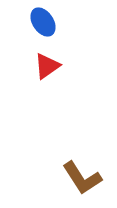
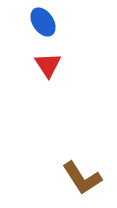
red triangle: moved 1 px right, 1 px up; rotated 28 degrees counterclockwise
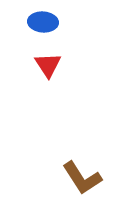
blue ellipse: rotated 52 degrees counterclockwise
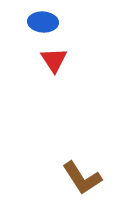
red triangle: moved 6 px right, 5 px up
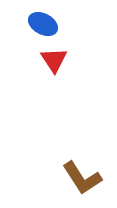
blue ellipse: moved 2 px down; rotated 24 degrees clockwise
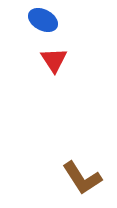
blue ellipse: moved 4 px up
